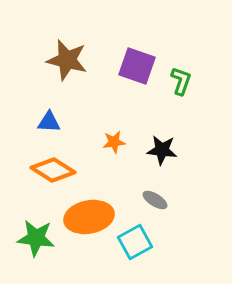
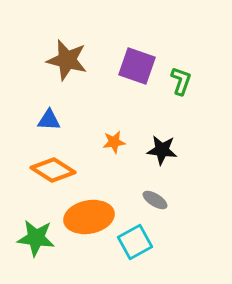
blue triangle: moved 2 px up
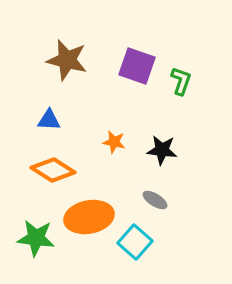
orange star: rotated 20 degrees clockwise
cyan square: rotated 20 degrees counterclockwise
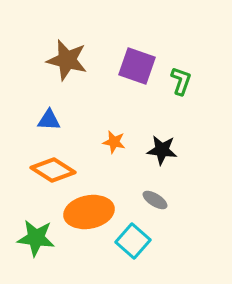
orange ellipse: moved 5 px up
cyan square: moved 2 px left, 1 px up
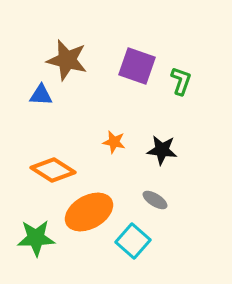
blue triangle: moved 8 px left, 25 px up
orange ellipse: rotated 18 degrees counterclockwise
green star: rotated 9 degrees counterclockwise
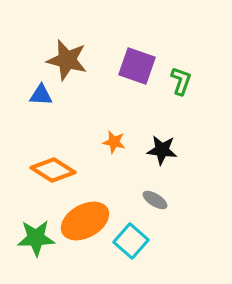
orange ellipse: moved 4 px left, 9 px down
cyan square: moved 2 px left
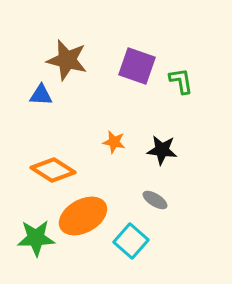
green L-shape: rotated 28 degrees counterclockwise
orange ellipse: moved 2 px left, 5 px up
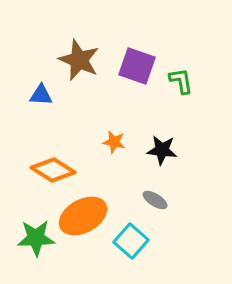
brown star: moved 12 px right; rotated 9 degrees clockwise
